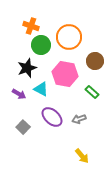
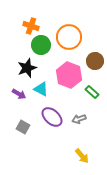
pink hexagon: moved 4 px right, 1 px down; rotated 10 degrees clockwise
gray square: rotated 16 degrees counterclockwise
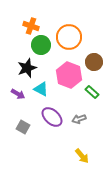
brown circle: moved 1 px left, 1 px down
purple arrow: moved 1 px left
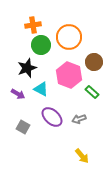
orange cross: moved 2 px right, 1 px up; rotated 28 degrees counterclockwise
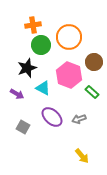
cyan triangle: moved 2 px right, 1 px up
purple arrow: moved 1 px left
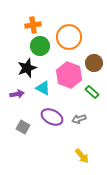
green circle: moved 1 px left, 1 px down
brown circle: moved 1 px down
purple arrow: rotated 40 degrees counterclockwise
purple ellipse: rotated 15 degrees counterclockwise
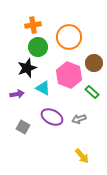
green circle: moved 2 px left, 1 px down
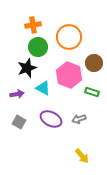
green rectangle: rotated 24 degrees counterclockwise
purple ellipse: moved 1 px left, 2 px down
gray square: moved 4 px left, 5 px up
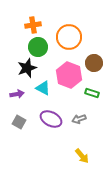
green rectangle: moved 1 px down
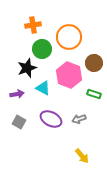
green circle: moved 4 px right, 2 px down
green rectangle: moved 2 px right, 1 px down
